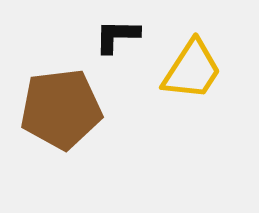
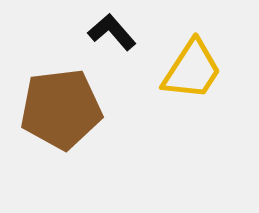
black L-shape: moved 5 px left, 4 px up; rotated 48 degrees clockwise
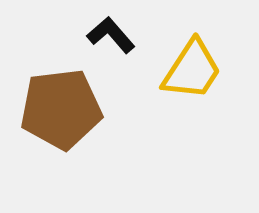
black L-shape: moved 1 px left, 3 px down
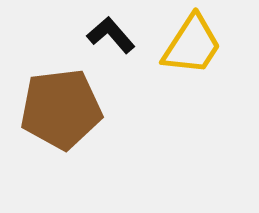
yellow trapezoid: moved 25 px up
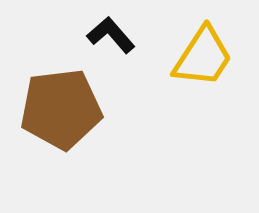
yellow trapezoid: moved 11 px right, 12 px down
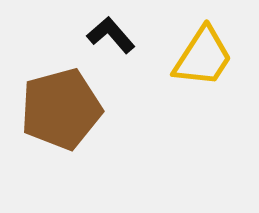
brown pentagon: rotated 8 degrees counterclockwise
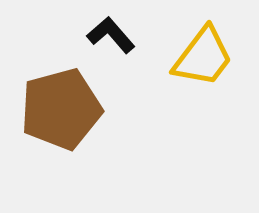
yellow trapezoid: rotated 4 degrees clockwise
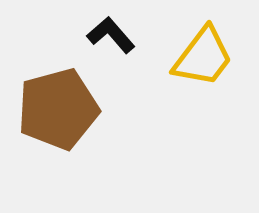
brown pentagon: moved 3 px left
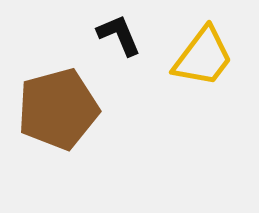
black L-shape: moved 8 px right; rotated 18 degrees clockwise
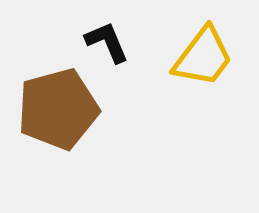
black L-shape: moved 12 px left, 7 px down
